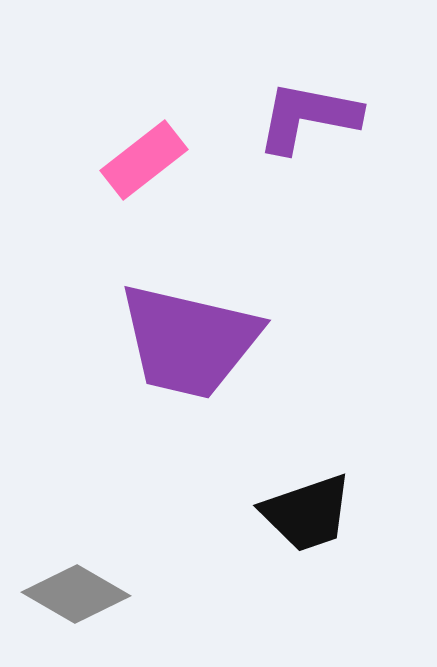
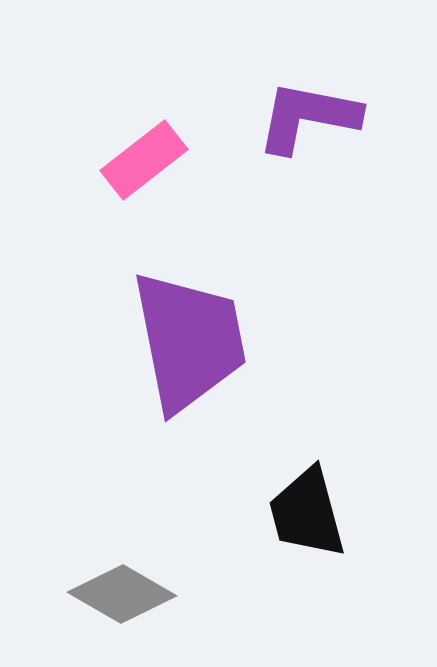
purple trapezoid: rotated 114 degrees counterclockwise
black trapezoid: rotated 94 degrees clockwise
gray diamond: moved 46 px right
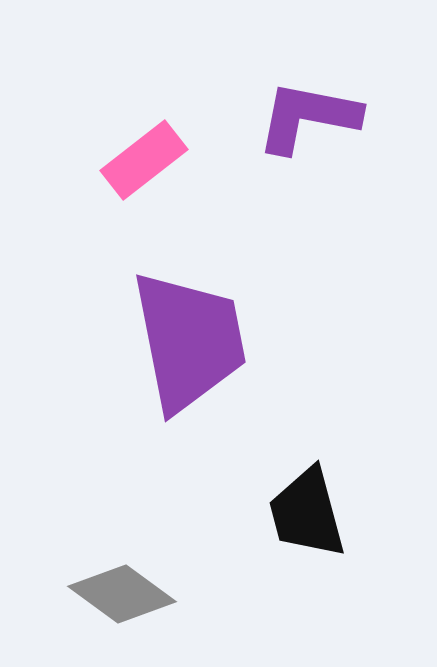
gray diamond: rotated 6 degrees clockwise
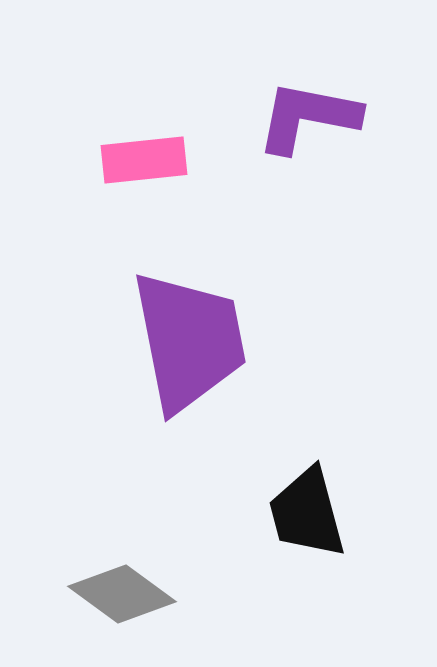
pink rectangle: rotated 32 degrees clockwise
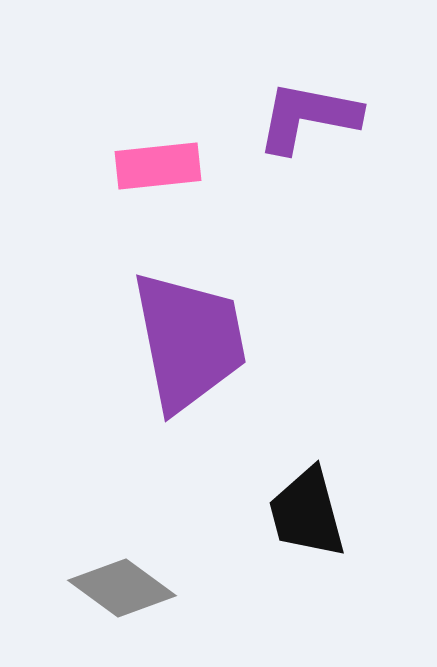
pink rectangle: moved 14 px right, 6 px down
gray diamond: moved 6 px up
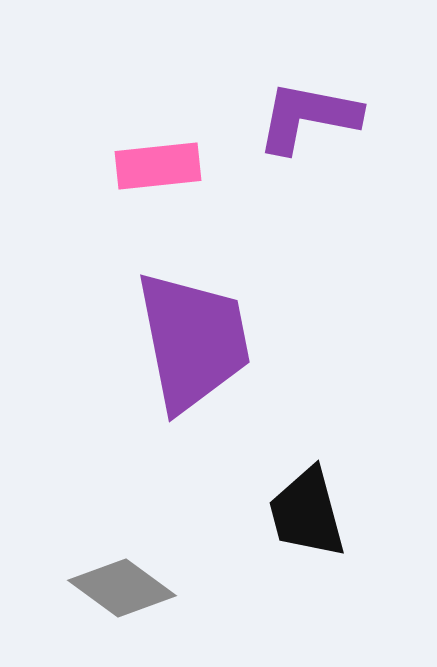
purple trapezoid: moved 4 px right
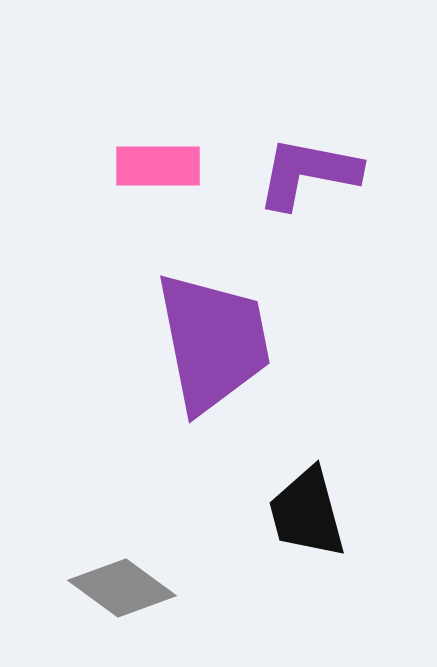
purple L-shape: moved 56 px down
pink rectangle: rotated 6 degrees clockwise
purple trapezoid: moved 20 px right, 1 px down
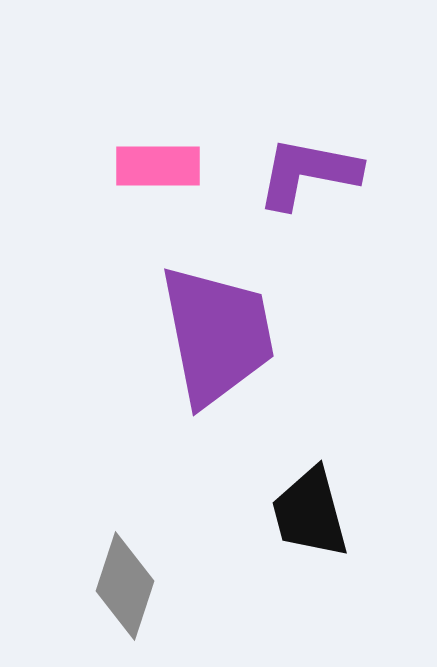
purple trapezoid: moved 4 px right, 7 px up
black trapezoid: moved 3 px right
gray diamond: moved 3 px right, 2 px up; rotated 72 degrees clockwise
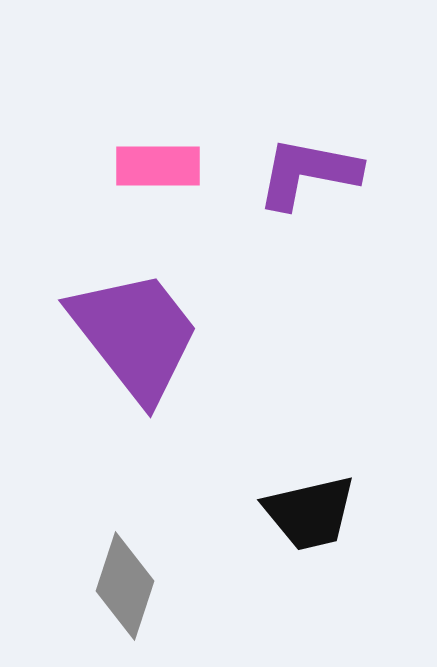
purple trapezoid: moved 82 px left; rotated 27 degrees counterclockwise
black trapezoid: rotated 88 degrees counterclockwise
